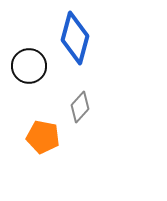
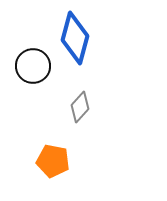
black circle: moved 4 px right
orange pentagon: moved 10 px right, 24 px down
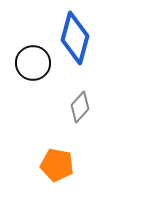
black circle: moved 3 px up
orange pentagon: moved 4 px right, 4 px down
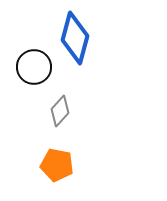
black circle: moved 1 px right, 4 px down
gray diamond: moved 20 px left, 4 px down
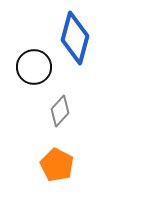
orange pentagon: rotated 16 degrees clockwise
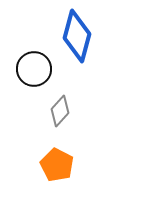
blue diamond: moved 2 px right, 2 px up
black circle: moved 2 px down
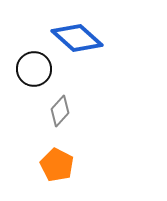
blue diamond: moved 2 px down; rotated 63 degrees counterclockwise
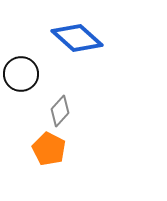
black circle: moved 13 px left, 5 px down
orange pentagon: moved 8 px left, 16 px up
